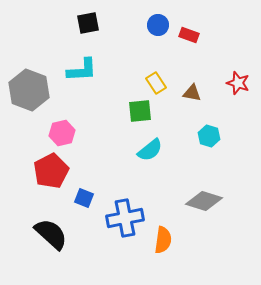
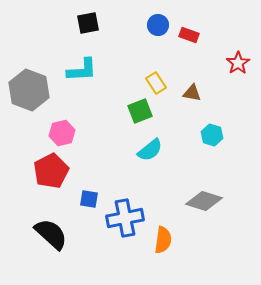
red star: moved 20 px up; rotated 20 degrees clockwise
green square: rotated 15 degrees counterclockwise
cyan hexagon: moved 3 px right, 1 px up
blue square: moved 5 px right, 1 px down; rotated 12 degrees counterclockwise
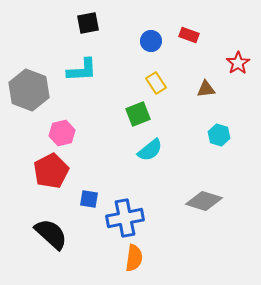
blue circle: moved 7 px left, 16 px down
brown triangle: moved 14 px right, 4 px up; rotated 18 degrees counterclockwise
green square: moved 2 px left, 3 px down
cyan hexagon: moved 7 px right
orange semicircle: moved 29 px left, 18 px down
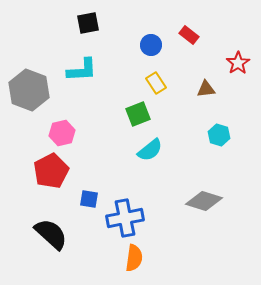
red rectangle: rotated 18 degrees clockwise
blue circle: moved 4 px down
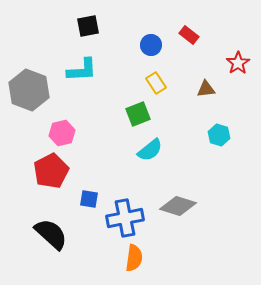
black square: moved 3 px down
gray diamond: moved 26 px left, 5 px down
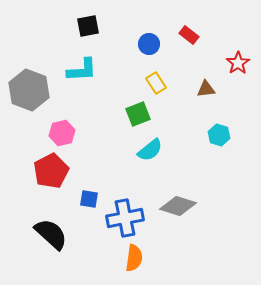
blue circle: moved 2 px left, 1 px up
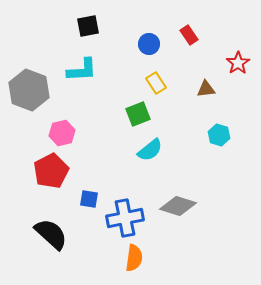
red rectangle: rotated 18 degrees clockwise
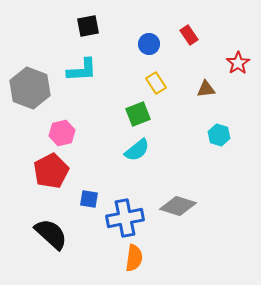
gray hexagon: moved 1 px right, 2 px up
cyan semicircle: moved 13 px left
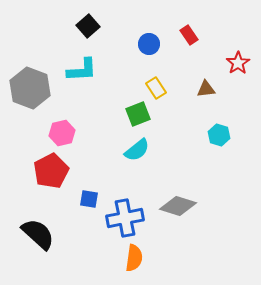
black square: rotated 30 degrees counterclockwise
yellow rectangle: moved 5 px down
black semicircle: moved 13 px left
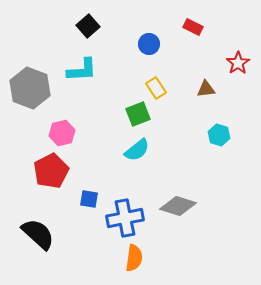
red rectangle: moved 4 px right, 8 px up; rotated 30 degrees counterclockwise
